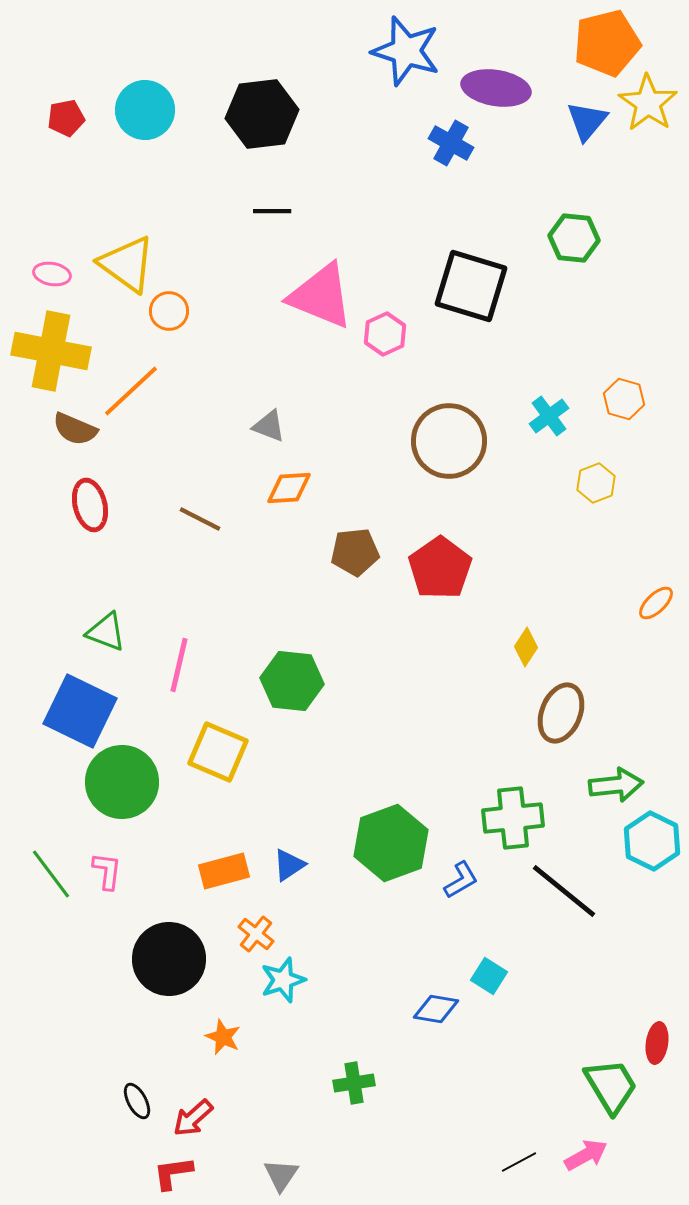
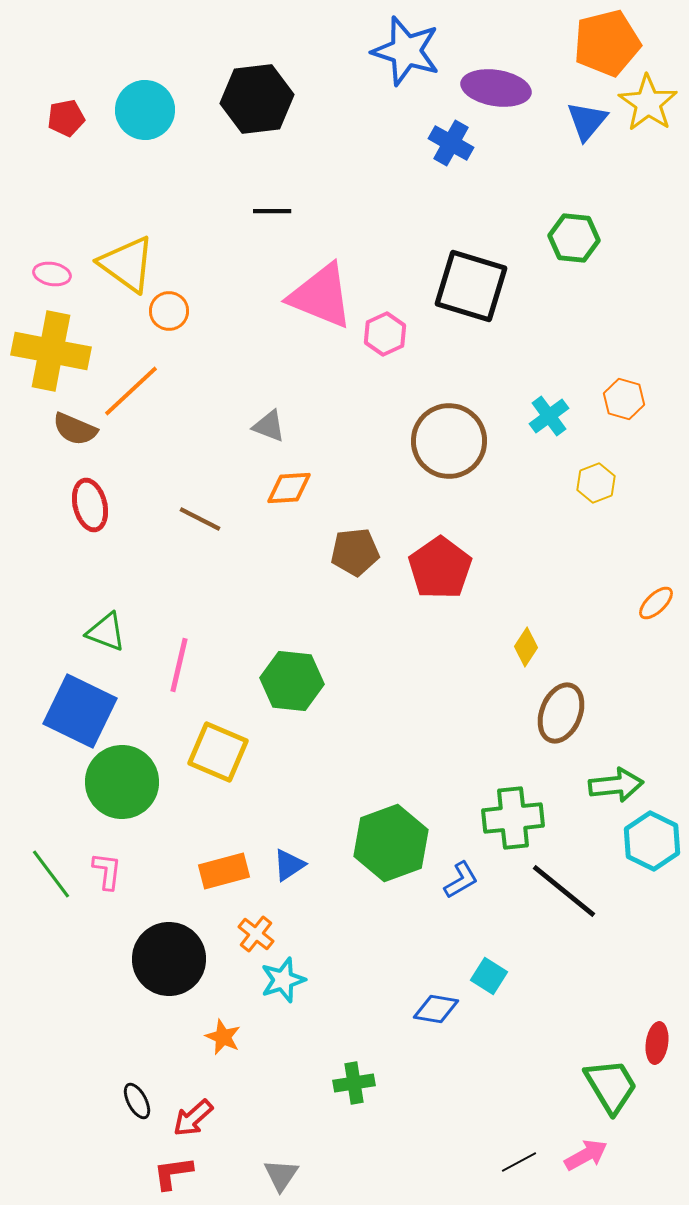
black hexagon at (262, 114): moved 5 px left, 15 px up
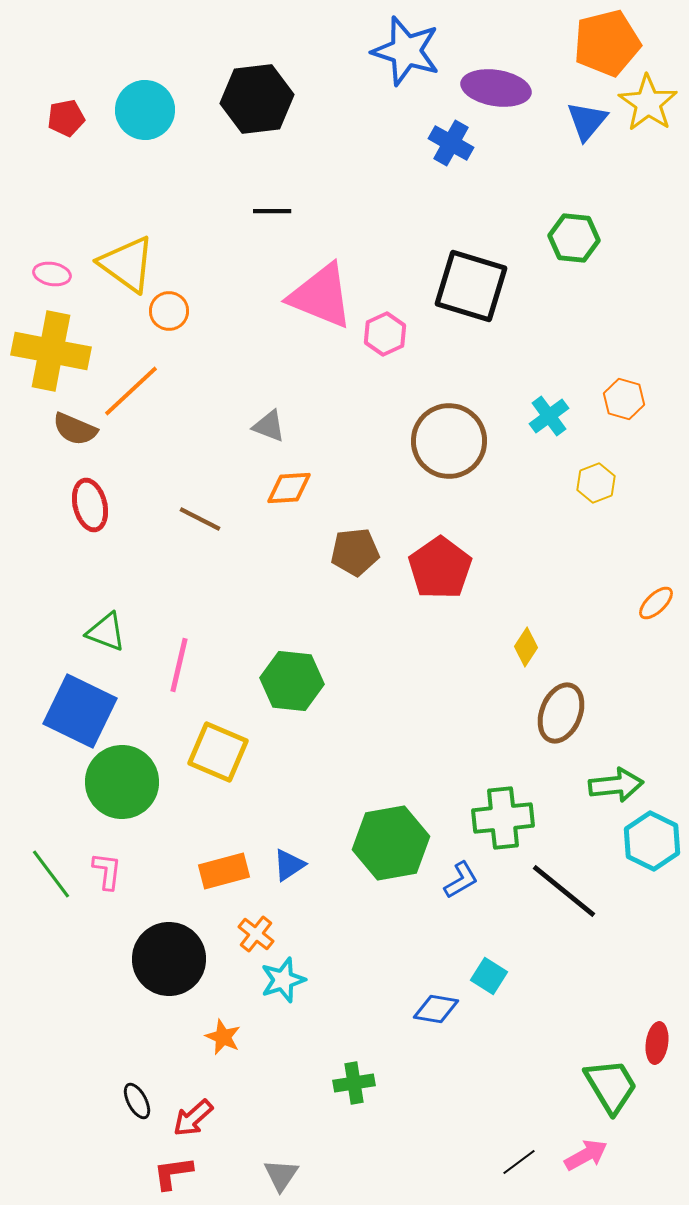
green cross at (513, 818): moved 10 px left
green hexagon at (391, 843): rotated 10 degrees clockwise
black line at (519, 1162): rotated 9 degrees counterclockwise
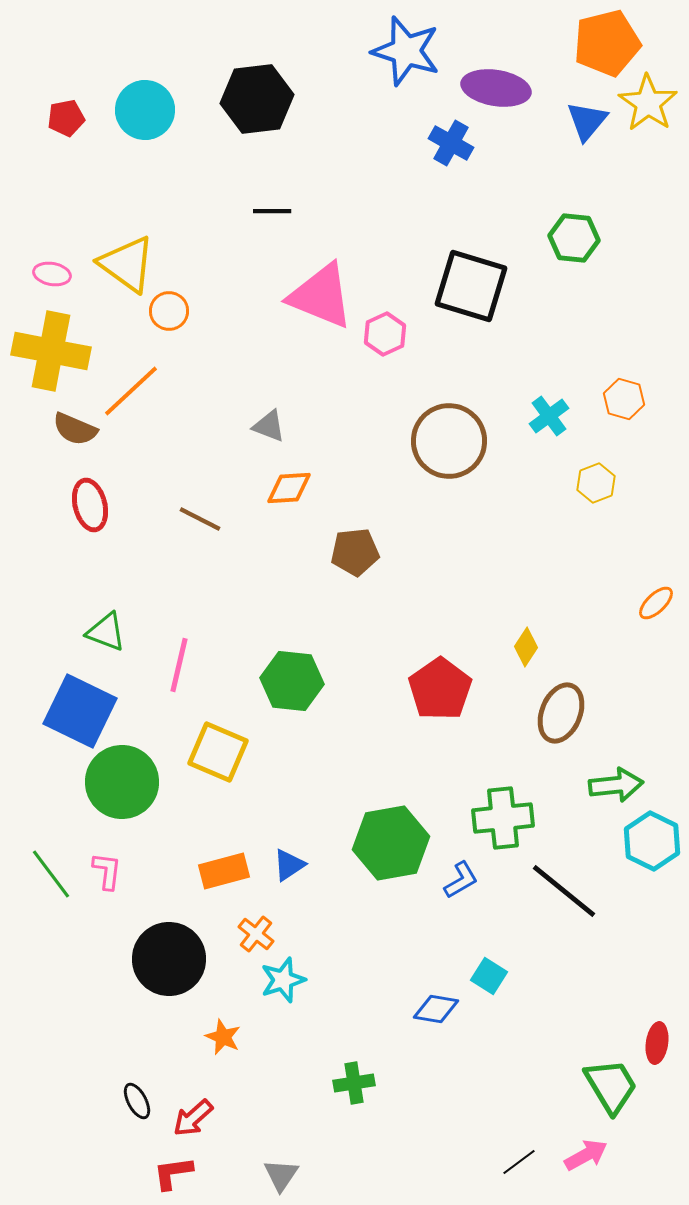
red pentagon at (440, 568): moved 121 px down
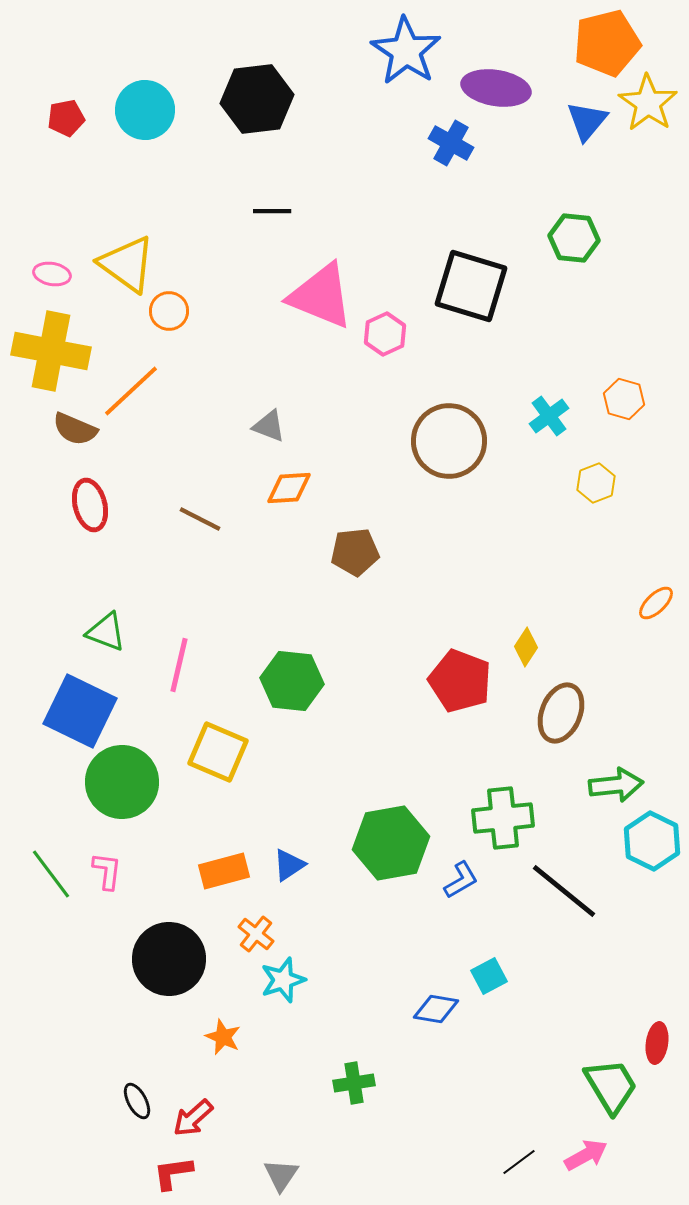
blue star at (406, 51): rotated 16 degrees clockwise
red pentagon at (440, 689): moved 20 px right, 8 px up; rotated 16 degrees counterclockwise
cyan square at (489, 976): rotated 30 degrees clockwise
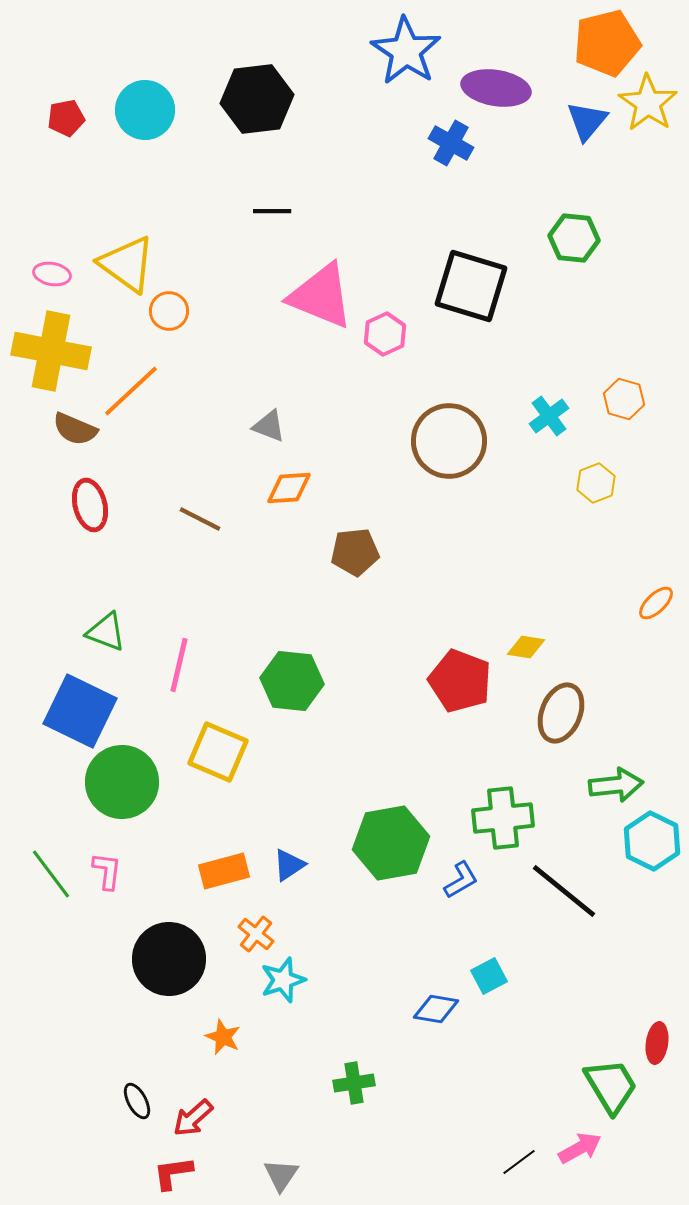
yellow diamond at (526, 647): rotated 66 degrees clockwise
pink arrow at (586, 1155): moved 6 px left, 7 px up
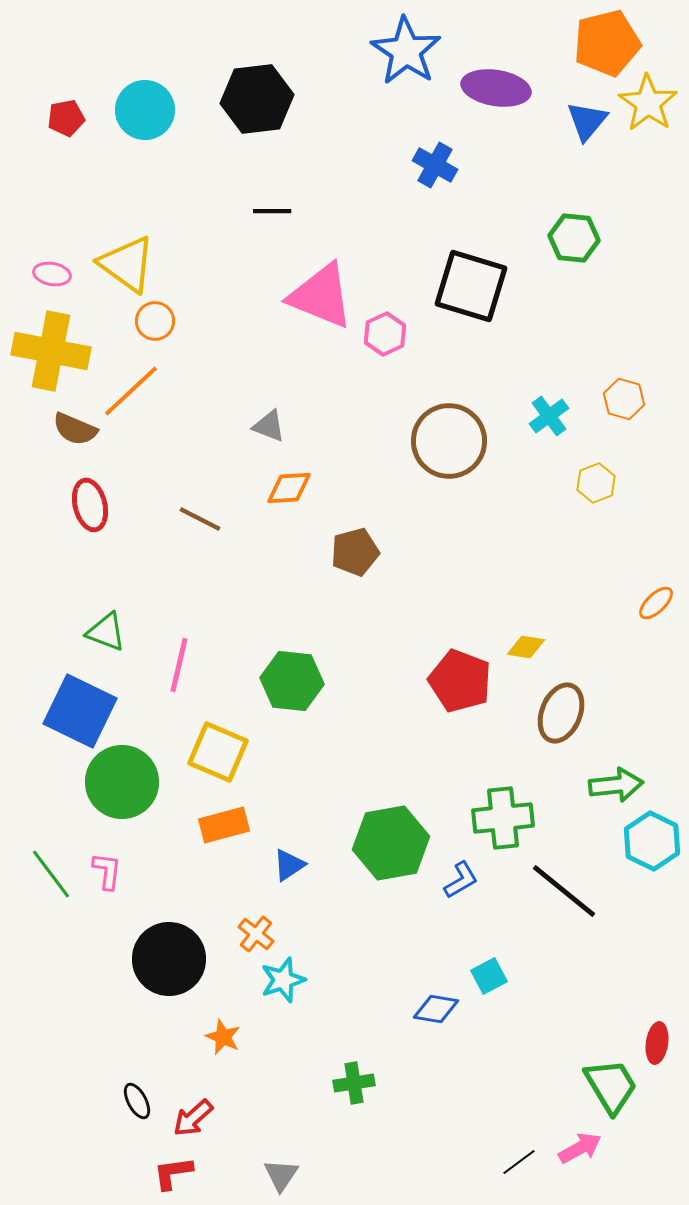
blue cross at (451, 143): moved 16 px left, 22 px down
orange circle at (169, 311): moved 14 px left, 10 px down
brown pentagon at (355, 552): rotated 9 degrees counterclockwise
orange rectangle at (224, 871): moved 46 px up
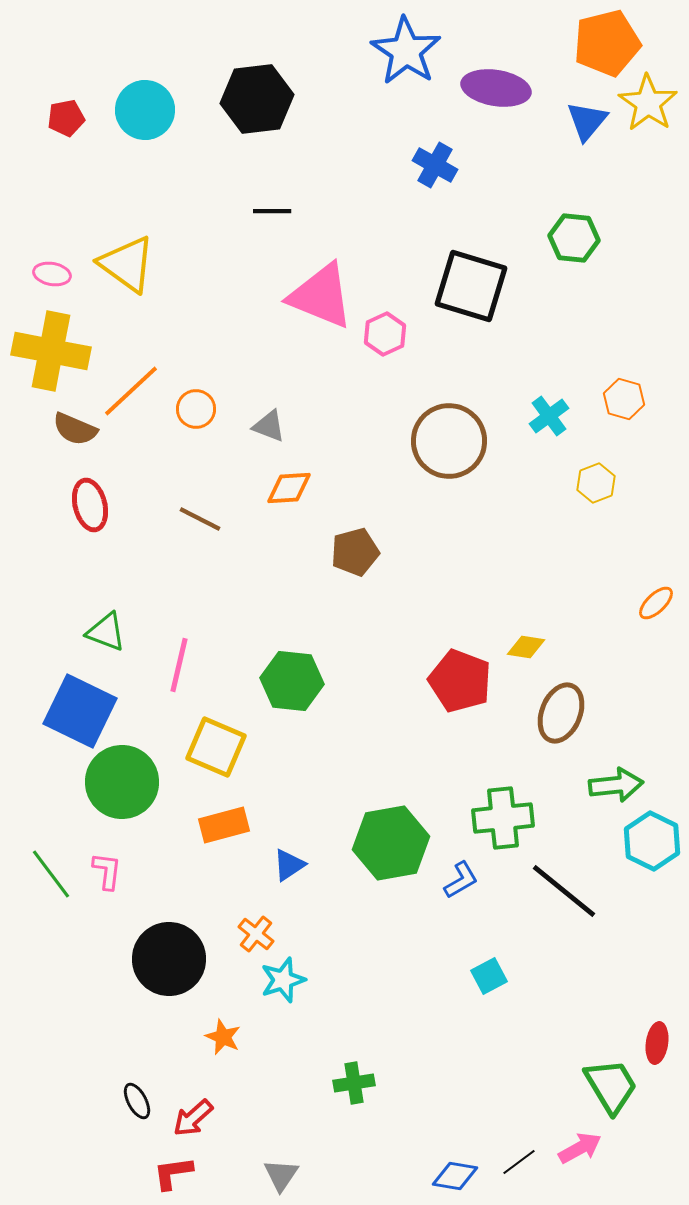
orange circle at (155, 321): moved 41 px right, 88 px down
yellow square at (218, 752): moved 2 px left, 5 px up
blue diamond at (436, 1009): moved 19 px right, 167 px down
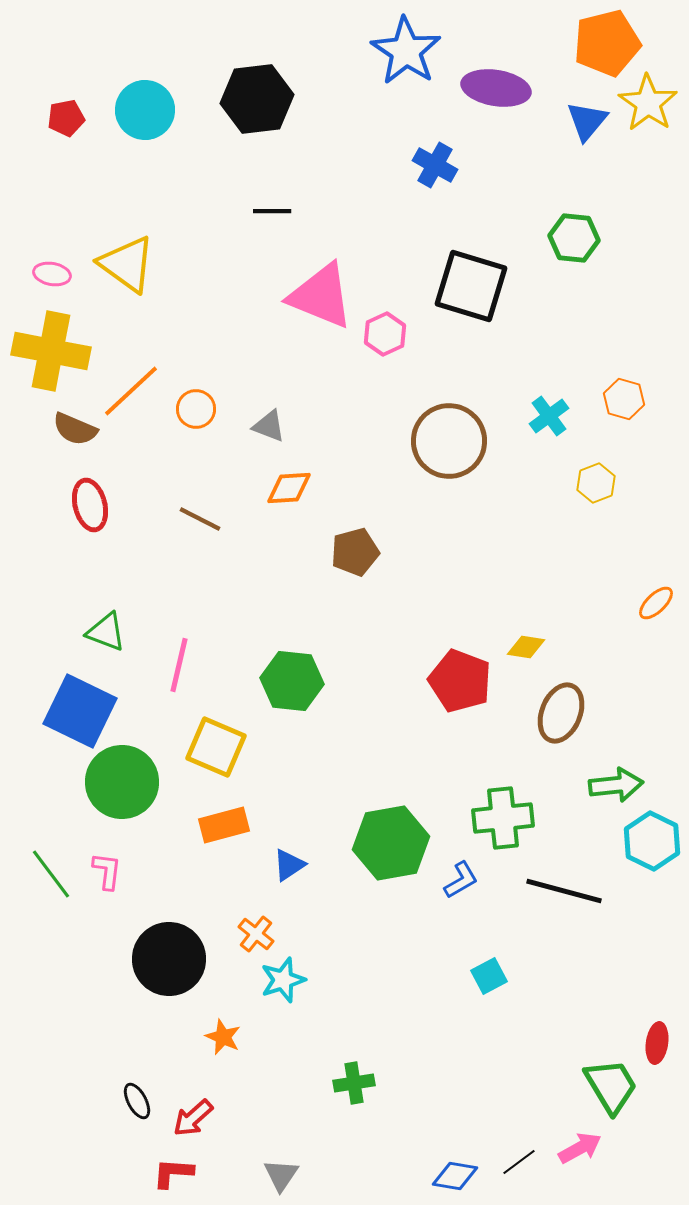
black line at (564, 891): rotated 24 degrees counterclockwise
red L-shape at (173, 1173): rotated 12 degrees clockwise
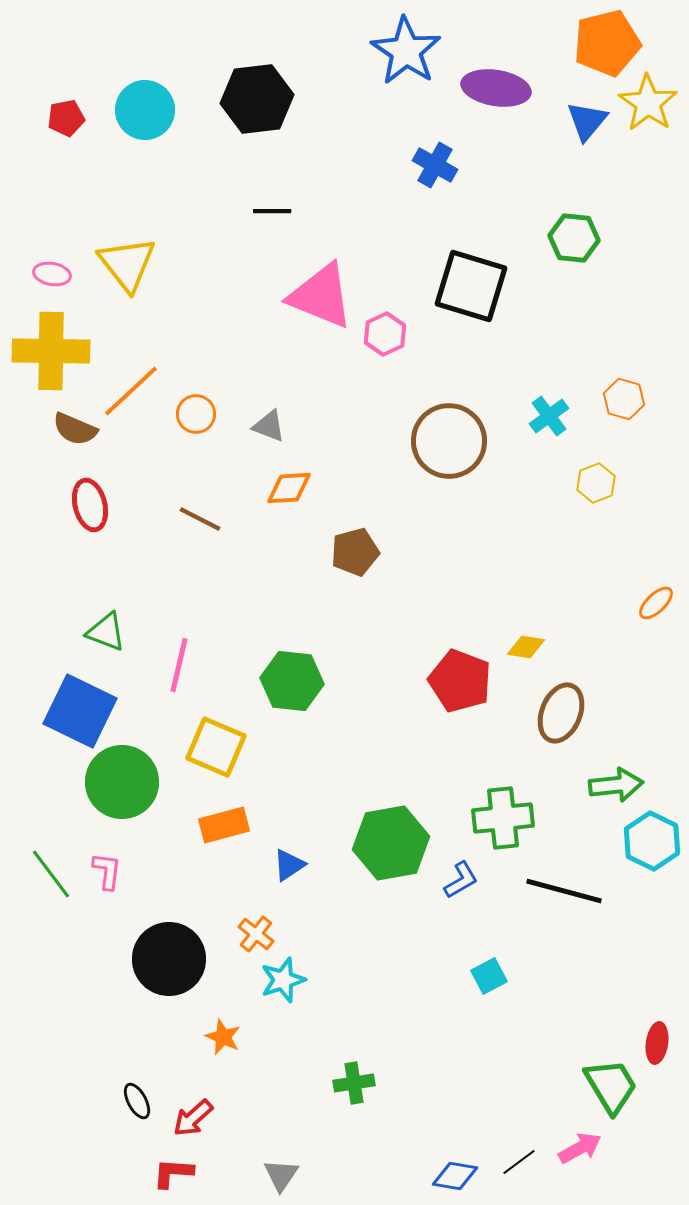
yellow triangle at (127, 264): rotated 16 degrees clockwise
yellow cross at (51, 351): rotated 10 degrees counterclockwise
orange circle at (196, 409): moved 5 px down
